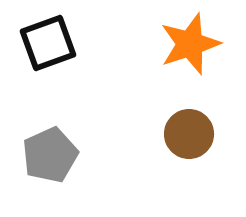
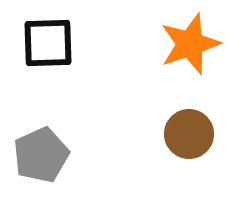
black square: rotated 18 degrees clockwise
gray pentagon: moved 9 px left
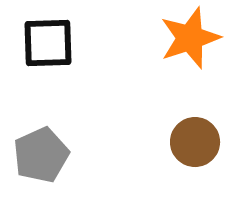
orange star: moved 6 px up
brown circle: moved 6 px right, 8 px down
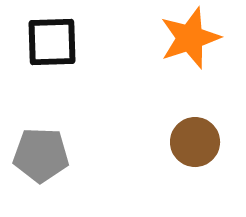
black square: moved 4 px right, 1 px up
gray pentagon: rotated 26 degrees clockwise
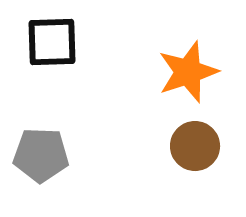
orange star: moved 2 px left, 34 px down
brown circle: moved 4 px down
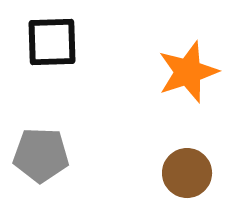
brown circle: moved 8 px left, 27 px down
